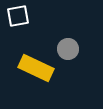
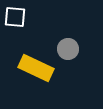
white square: moved 3 px left, 1 px down; rotated 15 degrees clockwise
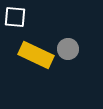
yellow rectangle: moved 13 px up
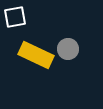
white square: rotated 15 degrees counterclockwise
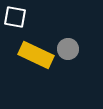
white square: rotated 20 degrees clockwise
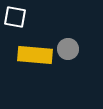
yellow rectangle: moved 1 px left; rotated 20 degrees counterclockwise
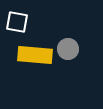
white square: moved 2 px right, 5 px down
